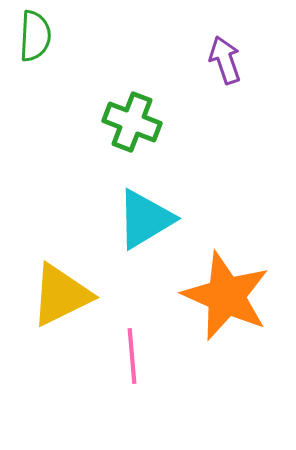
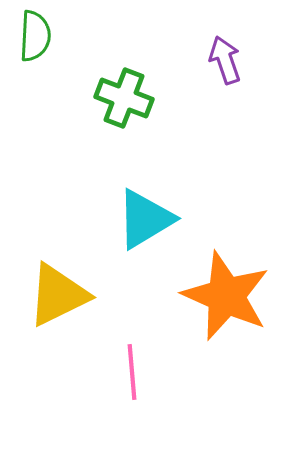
green cross: moved 8 px left, 24 px up
yellow triangle: moved 3 px left
pink line: moved 16 px down
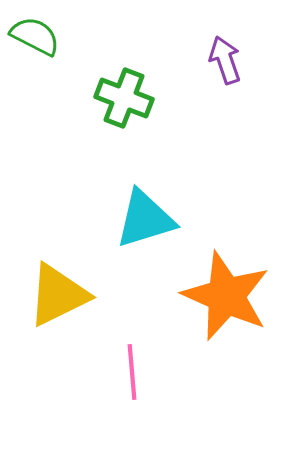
green semicircle: rotated 66 degrees counterclockwise
cyan triangle: rotated 14 degrees clockwise
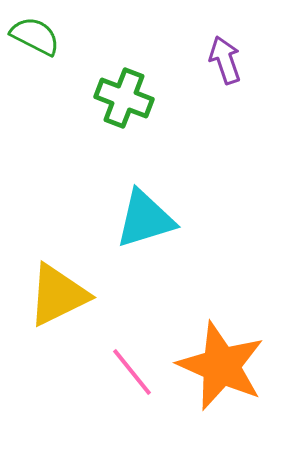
orange star: moved 5 px left, 70 px down
pink line: rotated 34 degrees counterclockwise
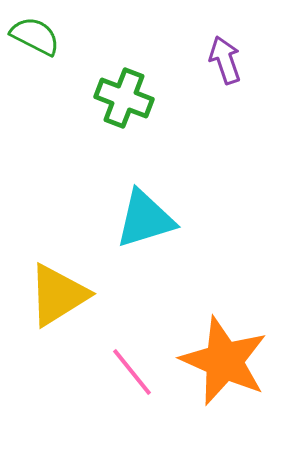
yellow triangle: rotated 6 degrees counterclockwise
orange star: moved 3 px right, 5 px up
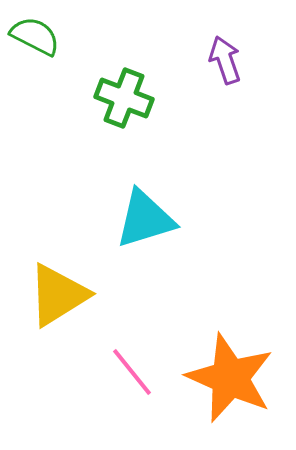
orange star: moved 6 px right, 17 px down
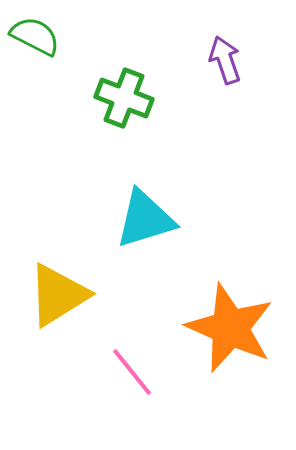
orange star: moved 50 px up
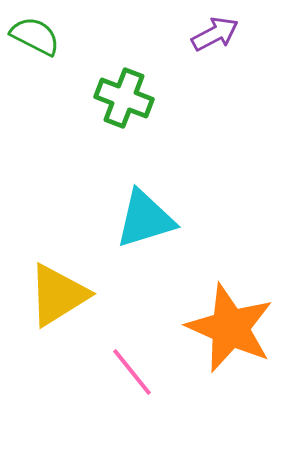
purple arrow: moved 10 px left, 26 px up; rotated 81 degrees clockwise
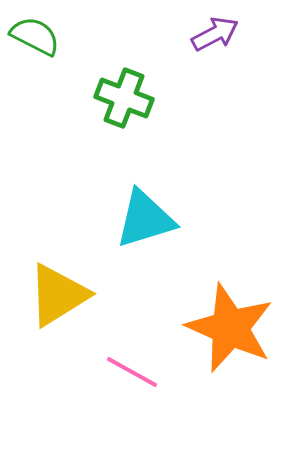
pink line: rotated 22 degrees counterclockwise
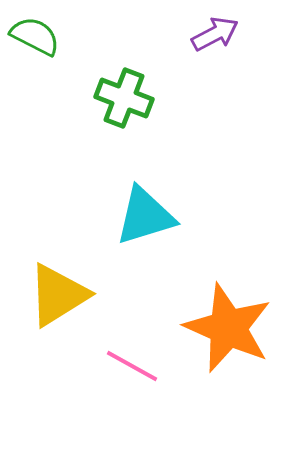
cyan triangle: moved 3 px up
orange star: moved 2 px left
pink line: moved 6 px up
